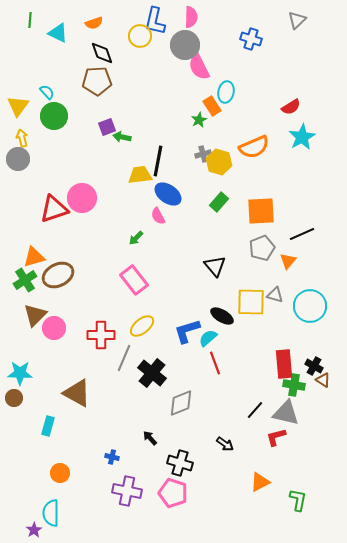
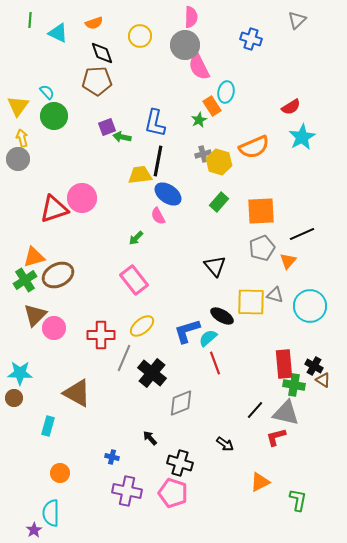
blue L-shape at (155, 21): moved 102 px down
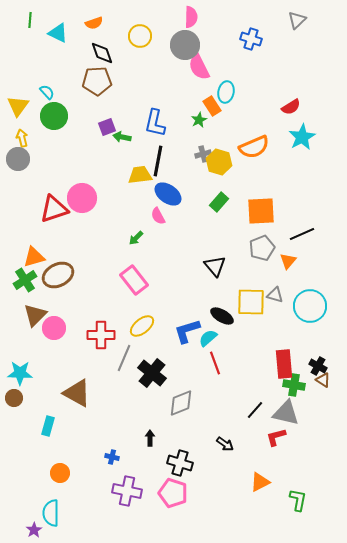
black cross at (314, 366): moved 4 px right
black arrow at (150, 438): rotated 42 degrees clockwise
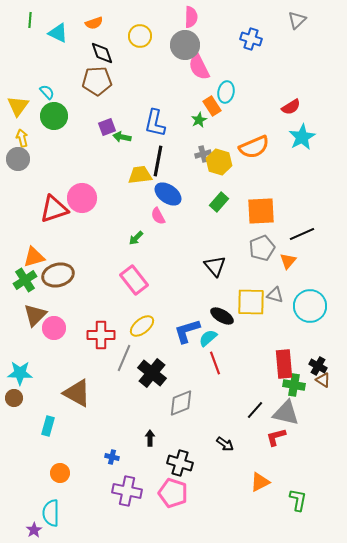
brown ellipse at (58, 275): rotated 12 degrees clockwise
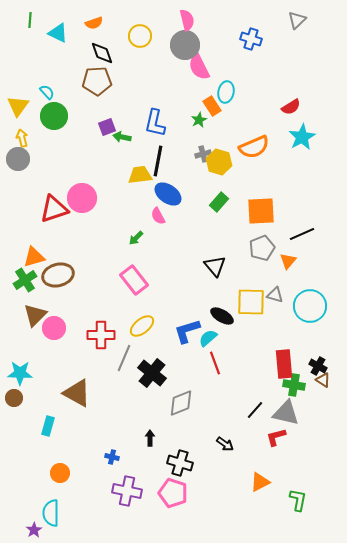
pink semicircle at (191, 17): moved 4 px left, 3 px down; rotated 15 degrees counterclockwise
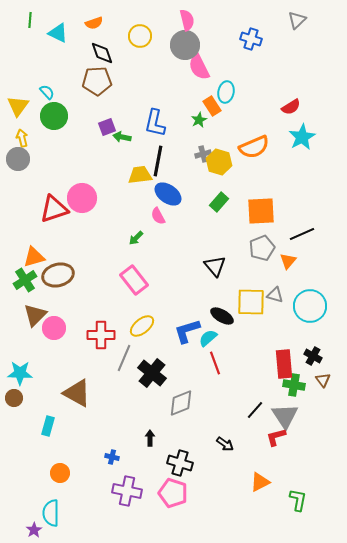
black cross at (318, 366): moved 5 px left, 10 px up
brown triangle at (323, 380): rotated 21 degrees clockwise
gray triangle at (286, 413): moved 1 px left, 3 px down; rotated 44 degrees clockwise
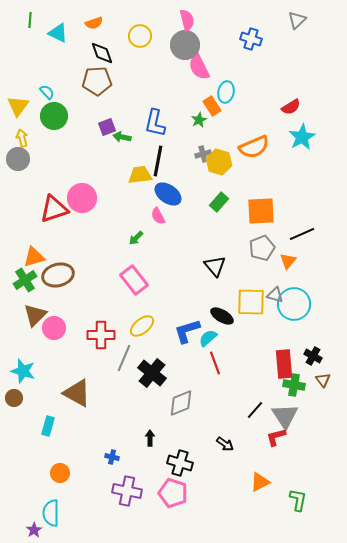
cyan circle at (310, 306): moved 16 px left, 2 px up
cyan star at (20, 373): moved 3 px right, 2 px up; rotated 15 degrees clockwise
